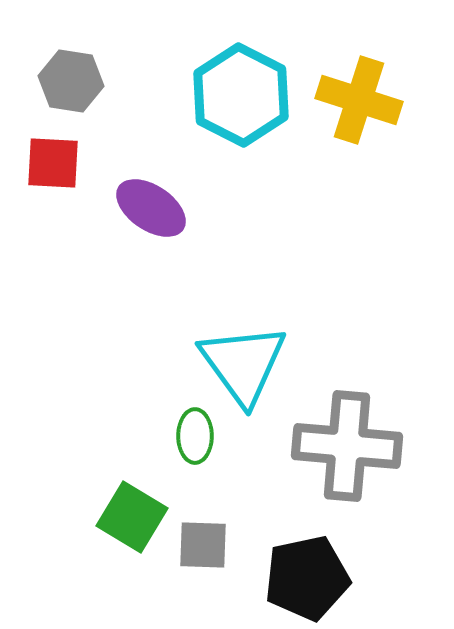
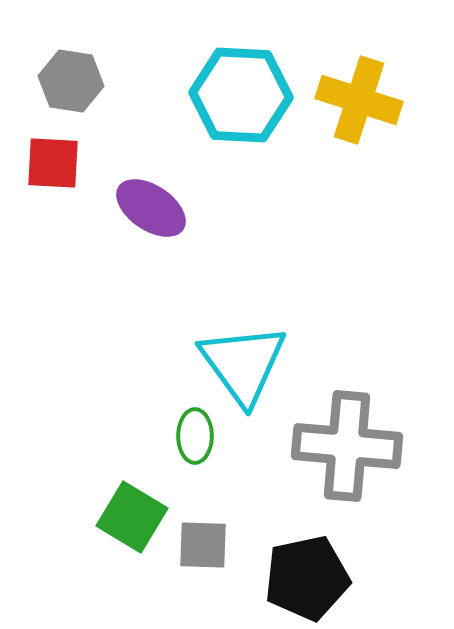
cyan hexagon: rotated 24 degrees counterclockwise
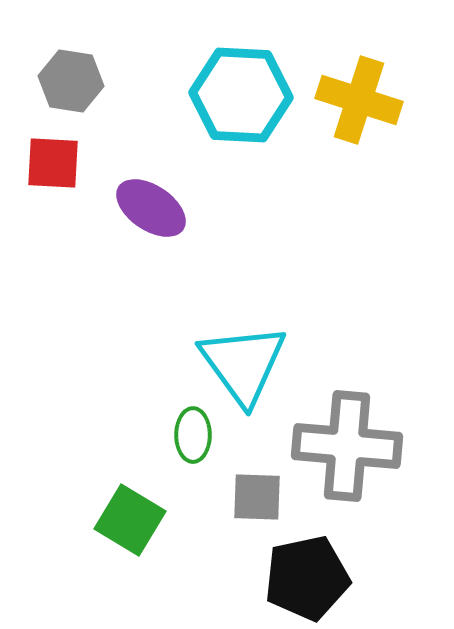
green ellipse: moved 2 px left, 1 px up
green square: moved 2 px left, 3 px down
gray square: moved 54 px right, 48 px up
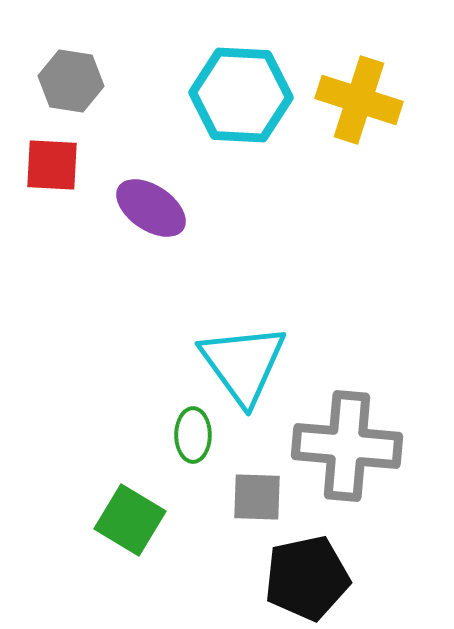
red square: moved 1 px left, 2 px down
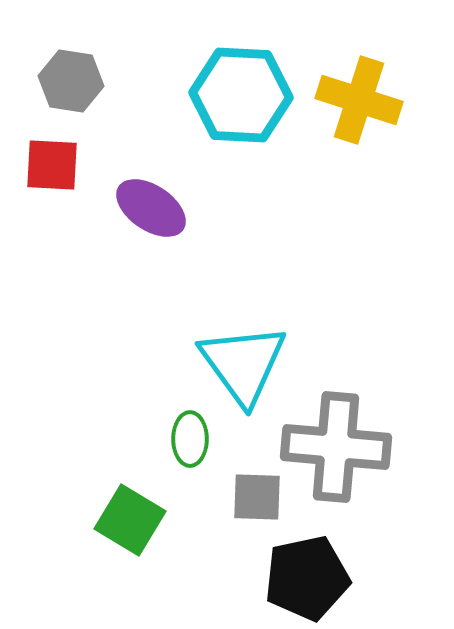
green ellipse: moved 3 px left, 4 px down
gray cross: moved 11 px left, 1 px down
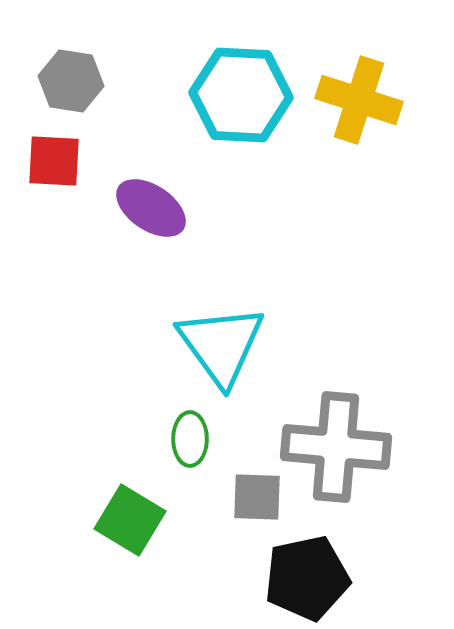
red square: moved 2 px right, 4 px up
cyan triangle: moved 22 px left, 19 px up
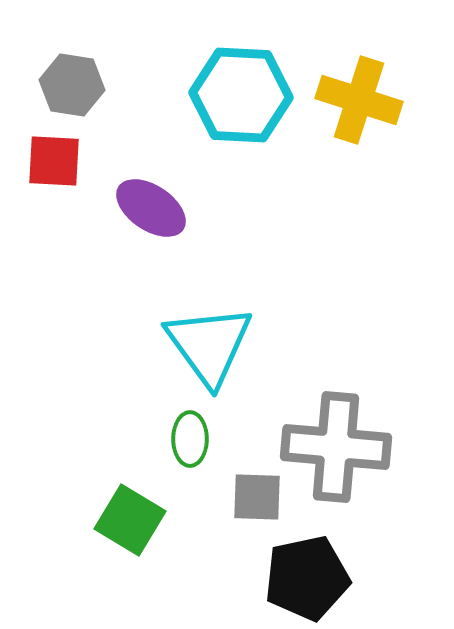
gray hexagon: moved 1 px right, 4 px down
cyan triangle: moved 12 px left
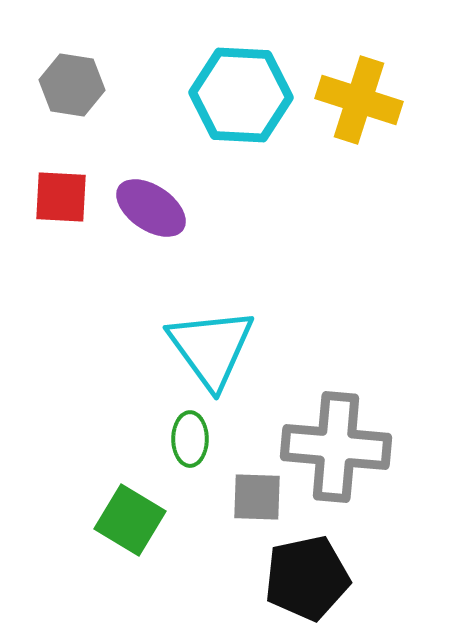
red square: moved 7 px right, 36 px down
cyan triangle: moved 2 px right, 3 px down
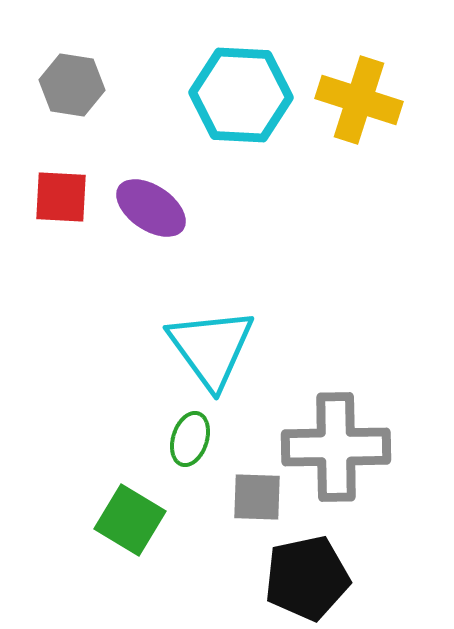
green ellipse: rotated 18 degrees clockwise
gray cross: rotated 6 degrees counterclockwise
